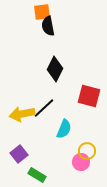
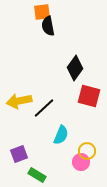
black diamond: moved 20 px right, 1 px up; rotated 10 degrees clockwise
yellow arrow: moved 3 px left, 13 px up
cyan semicircle: moved 3 px left, 6 px down
purple square: rotated 18 degrees clockwise
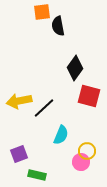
black semicircle: moved 10 px right
green rectangle: rotated 18 degrees counterclockwise
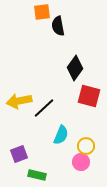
yellow circle: moved 1 px left, 5 px up
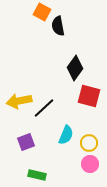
orange square: rotated 36 degrees clockwise
cyan semicircle: moved 5 px right
yellow circle: moved 3 px right, 3 px up
purple square: moved 7 px right, 12 px up
pink circle: moved 9 px right, 2 px down
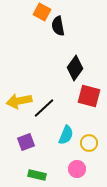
pink circle: moved 13 px left, 5 px down
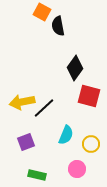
yellow arrow: moved 3 px right, 1 px down
yellow circle: moved 2 px right, 1 px down
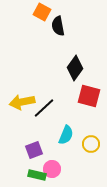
purple square: moved 8 px right, 8 px down
pink circle: moved 25 px left
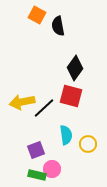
orange square: moved 5 px left, 3 px down
red square: moved 18 px left
cyan semicircle: rotated 30 degrees counterclockwise
yellow circle: moved 3 px left
purple square: moved 2 px right
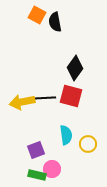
black semicircle: moved 3 px left, 4 px up
black line: moved 10 px up; rotated 40 degrees clockwise
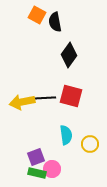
black diamond: moved 6 px left, 13 px up
yellow circle: moved 2 px right
purple square: moved 7 px down
green rectangle: moved 2 px up
